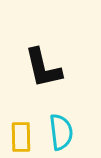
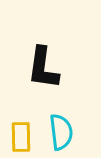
black L-shape: rotated 21 degrees clockwise
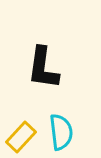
yellow rectangle: rotated 44 degrees clockwise
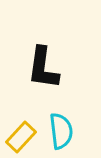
cyan semicircle: moved 1 px up
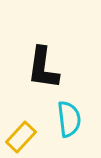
cyan semicircle: moved 8 px right, 12 px up
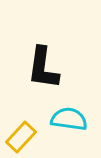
cyan semicircle: rotated 75 degrees counterclockwise
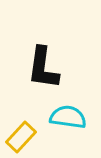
cyan semicircle: moved 1 px left, 2 px up
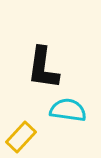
cyan semicircle: moved 7 px up
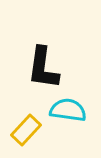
yellow rectangle: moved 5 px right, 7 px up
